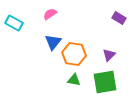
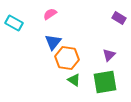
orange hexagon: moved 7 px left, 4 px down
green triangle: rotated 24 degrees clockwise
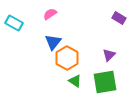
orange hexagon: rotated 20 degrees clockwise
green triangle: moved 1 px right, 1 px down
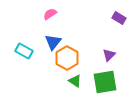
cyan rectangle: moved 10 px right, 28 px down
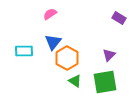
cyan rectangle: rotated 30 degrees counterclockwise
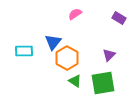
pink semicircle: moved 25 px right
green square: moved 2 px left, 1 px down
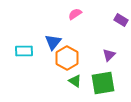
purple rectangle: moved 2 px right, 2 px down
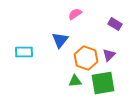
purple rectangle: moved 6 px left, 4 px down
blue triangle: moved 7 px right, 2 px up
cyan rectangle: moved 1 px down
orange hexagon: moved 19 px right; rotated 10 degrees counterclockwise
green triangle: rotated 40 degrees counterclockwise
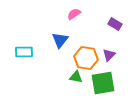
pink semicircle: moved 1 px left
orange hexagon: rotated 10 degrees counterclockwise
green triangle: moved 1 px right, 4 px up; rotated 16 degrees clockwise
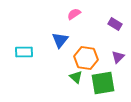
purple triangle: moved 9 px right, 2 px down
green triangle: rotated 32 degrees clockwise
